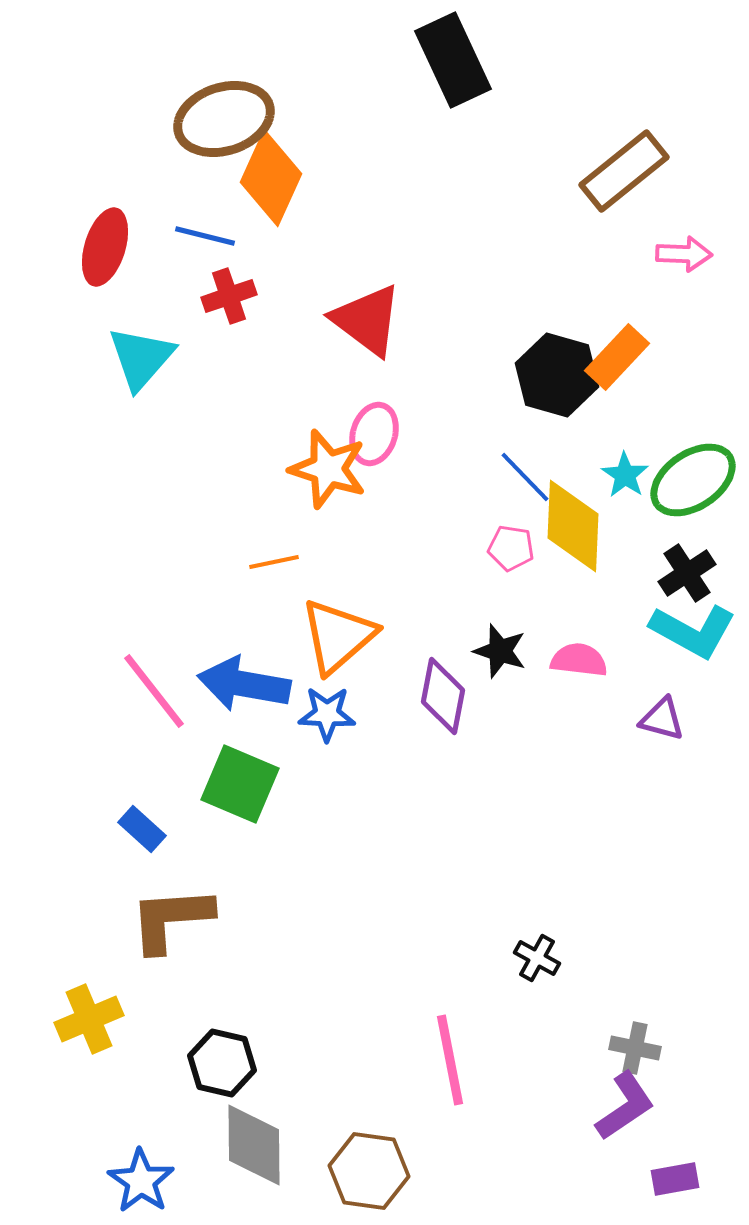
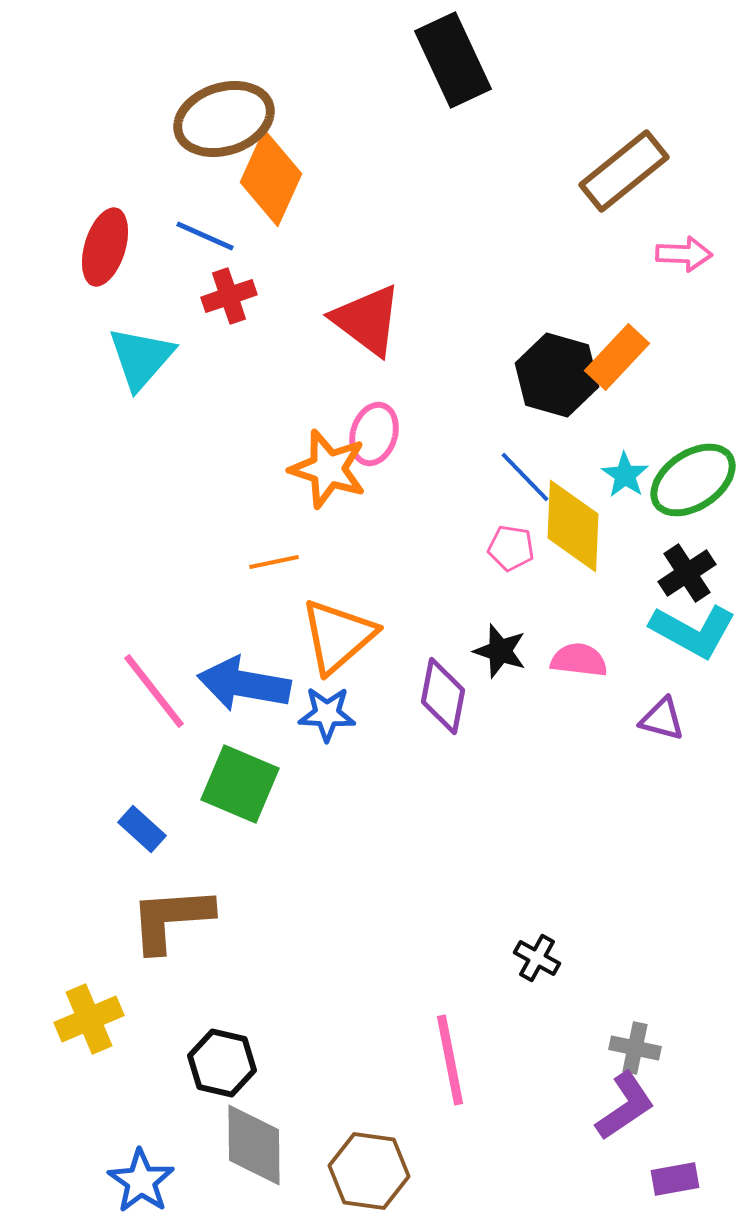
blue line at (205, 236): rotated 10 degrees clockwise
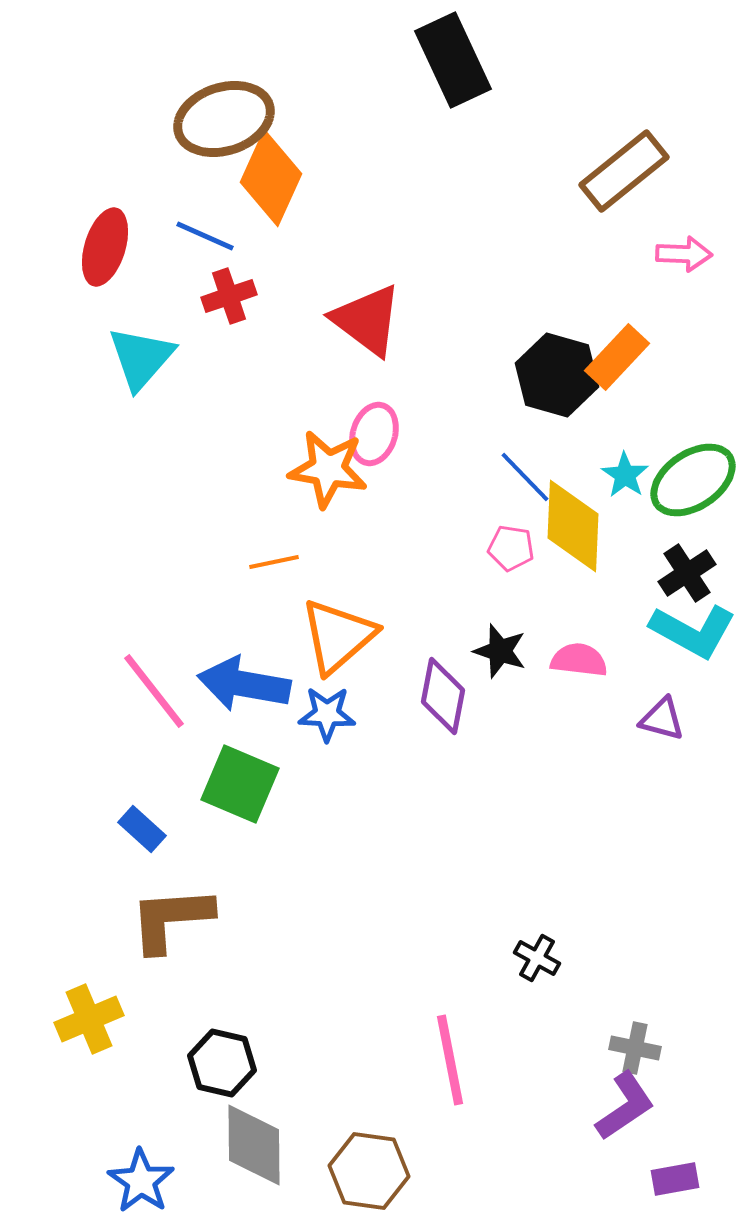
orange star at (328, 469): rotated 8 degrees counterclockwise
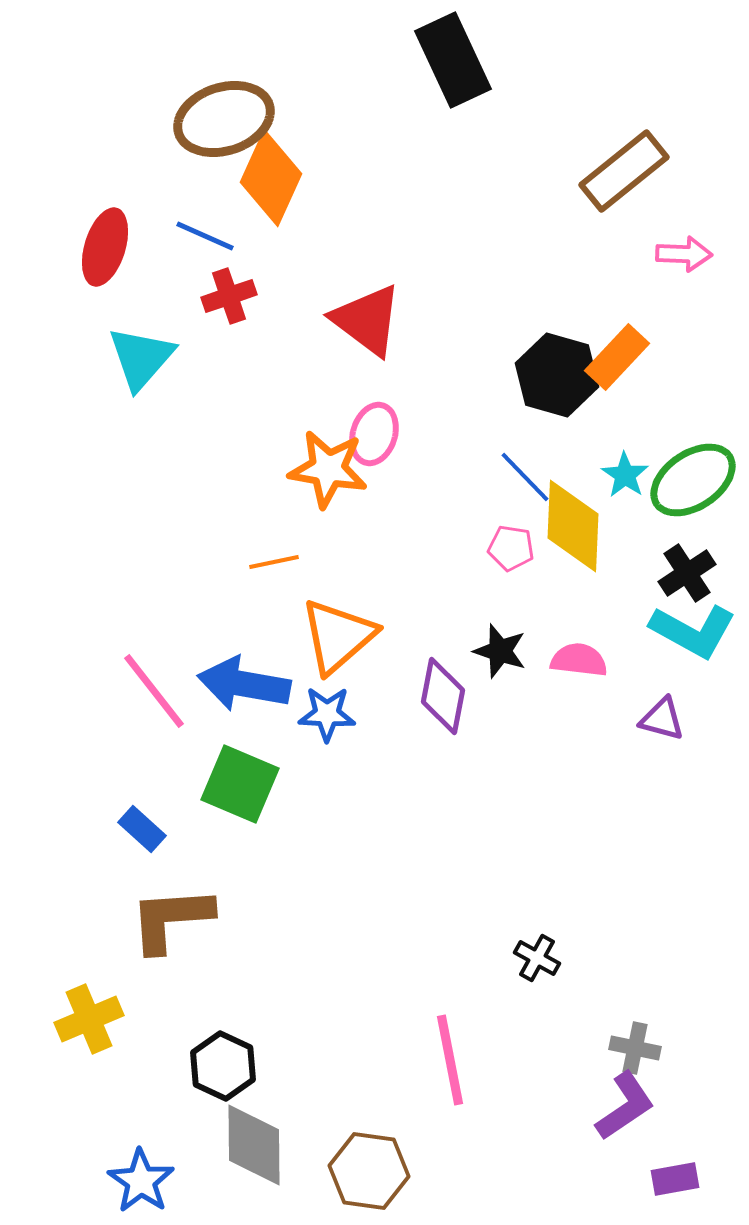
black hexagon at (222, 1063): moved 1 px right, 3 px down; rotated 12 degrees clockwise
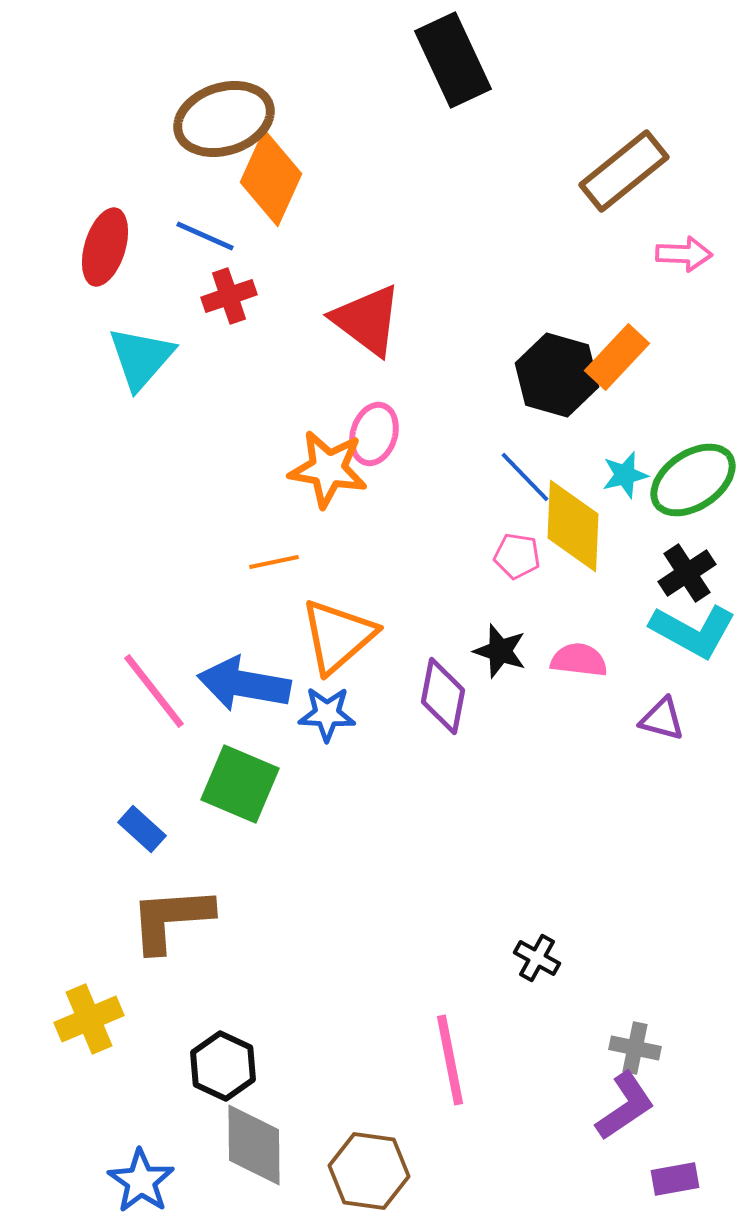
cyan star at (625, 475): rotated 24 degrees clockwise
pink pentagon at (511, 548): moved 6 px right, 8 px down
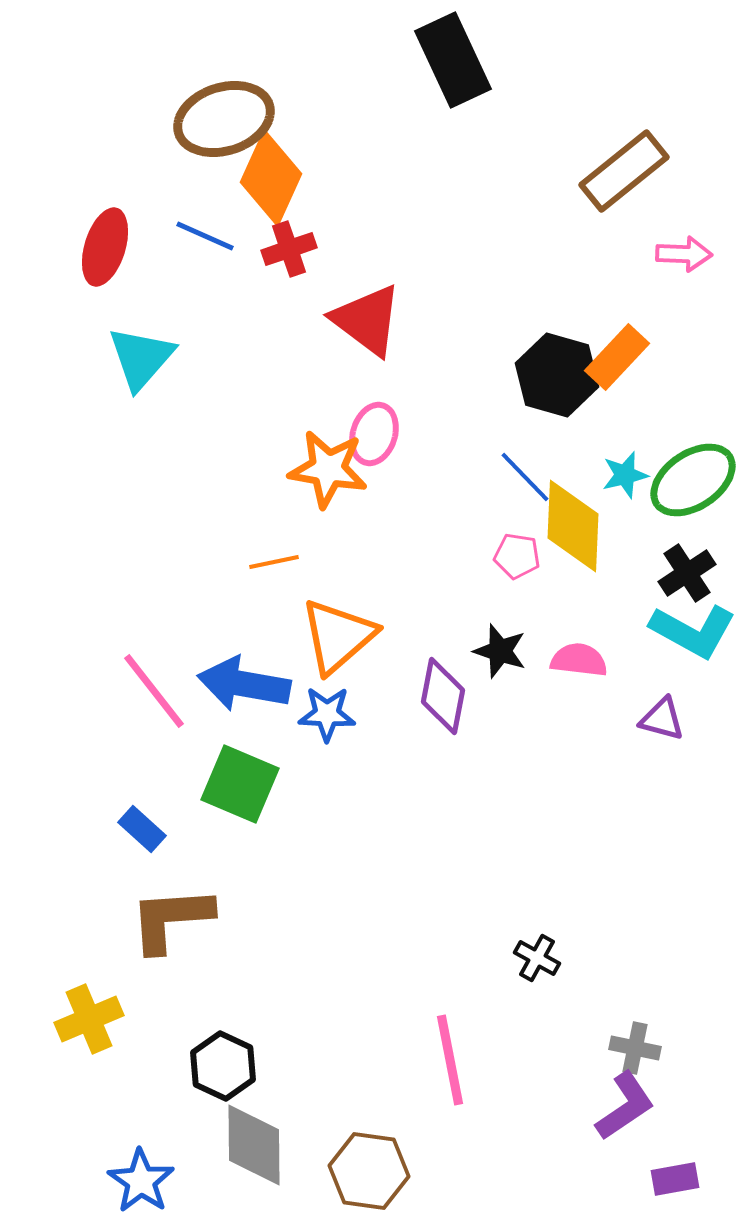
red cross at (229, 296): moved 60 px right, 47 px up
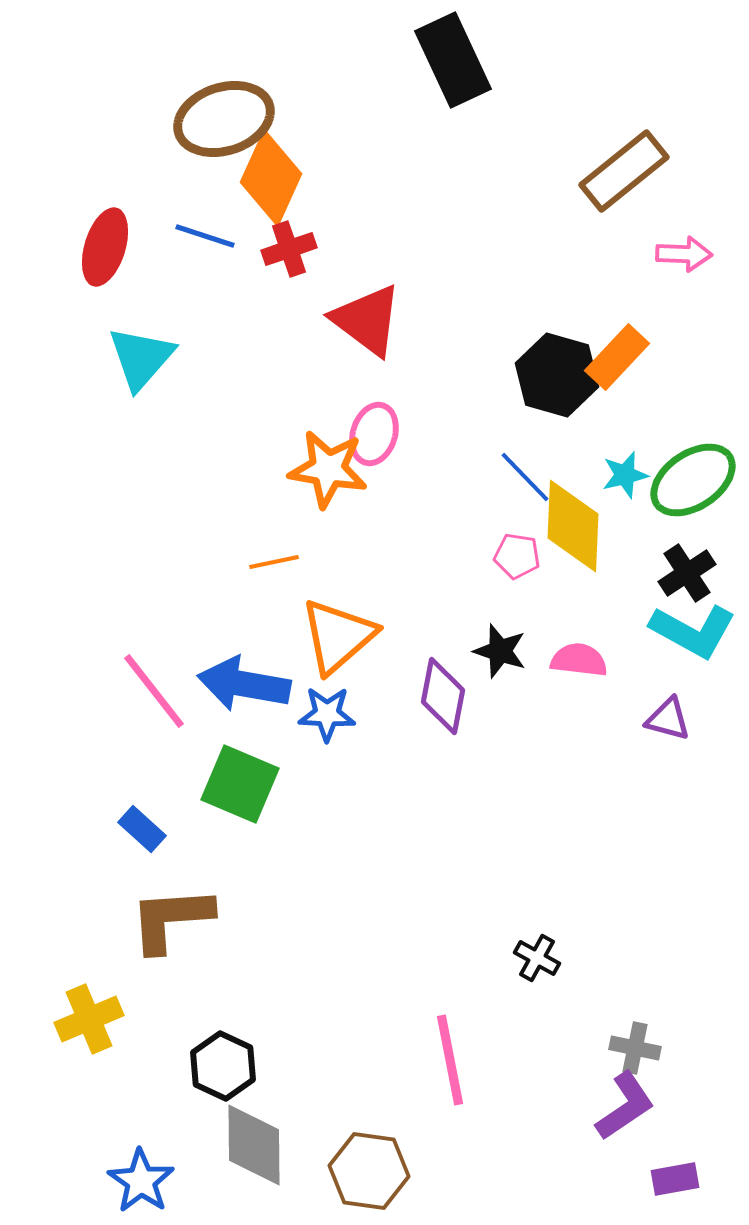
blue line at (205, 236): rotated 6 degrees counterclockwise
purple triangle at (662, 719): moved 6 px right
